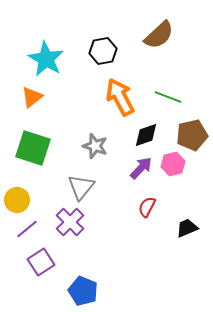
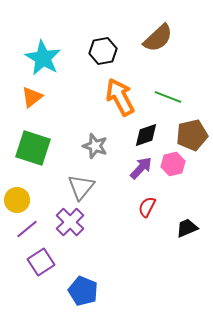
brown semicircle: moved 1 px left, 3 px down
cyan star: moved 3 px left, 1 px up
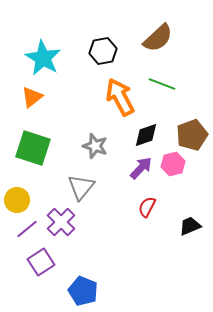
green line: moved 6 px left, 13 px up
brown pentagon: rotated 8 degrees counterclockwise
purple cross: moved 9 px left
black trapezoid: moved 3 px right, 2 px up
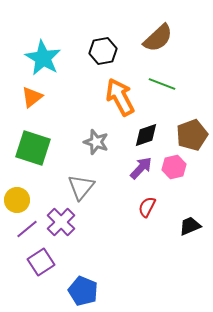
gray star: moved 1 px right, 4 px up
pink hexagon: moved 1 px right, 3 px down
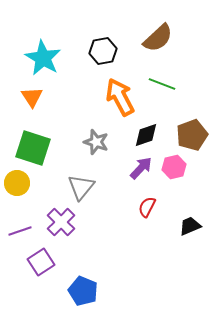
orange triangle: rotated 25 degrees counterclockwise
yellow circle: moved 17 px up
purple line: moved 7 px left, 2 px down; rotated 20 degrees clockwise
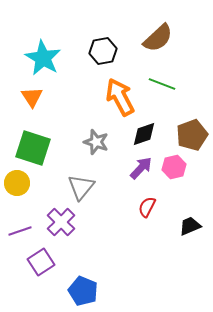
black diamond: moved 2 px left, 1 px up
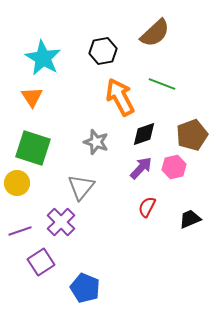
brown semicircle: moved 3 px left, 5 px up
black trapezoid: moved 7 px up
blue pentagon: moved 2 px right, 3 px up
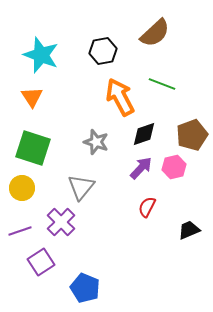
cyan star: moved 2 px left, 3 px up; rotated 9 degrees counterclockwise
yellow circle: moved 5 px right, 5 px down
black trapezoid: moved 1 px left, 11 px down
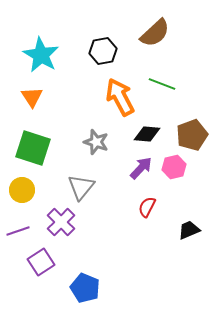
cyan star: rotated 9 degrees clockwise
black diamond: moved 3 px right; rotated 24 degrees clockwise
yellow circle: moved 2 px down
purple line: moved 2 px left
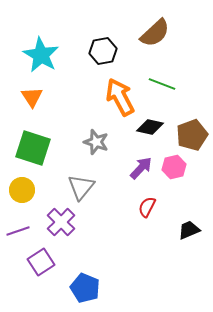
black diamond: moved 3 px right, 7 px up; rotated 8 degrees clockwise
